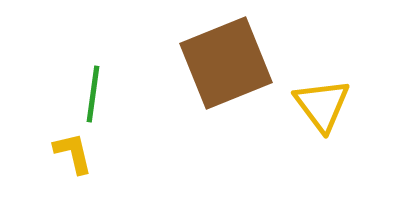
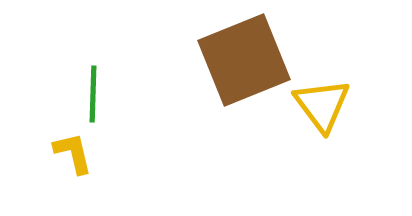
brown square: moved 18 px right, 3 px up
green line: rotated 6 degrees counterclockwise
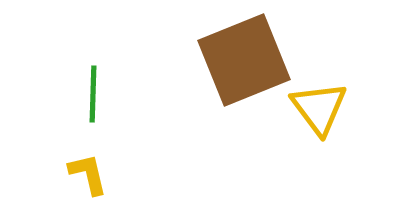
yellow triangle: moved 3 px left, 3 px down
yellow L-shape: moved 15 px right, 21 px down
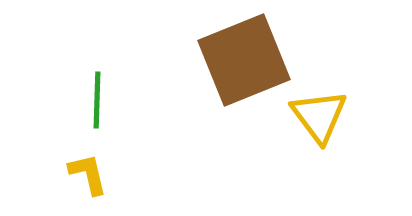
green line: moved 4 px right, 6 px down
yellow triangle: moved 8 px down
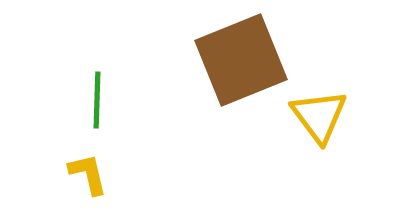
brown square: moved 3 px left
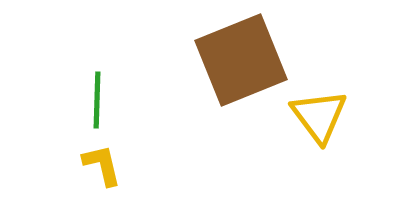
yellow L-shape: moved 14 px right, 9 px up
